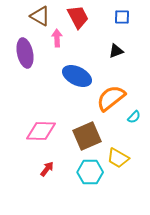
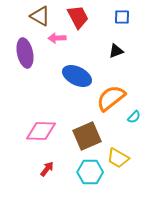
pink arrow: rotated 90 degrees counterclockwise
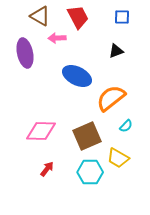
cyan semicircle: moved 8 px left, 9 px down
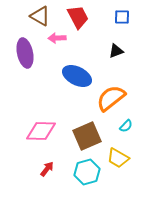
cyan hexagon: moved 3 px left; rotated 15 degrees counterclockwise
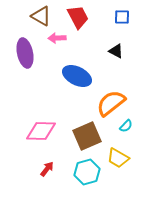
brown triangle: moved 1 px right
black triangle: rotated 49 degrees clockwise
orange semicircle: moved 5 px down
